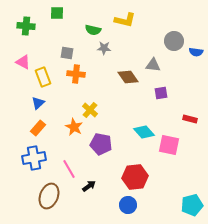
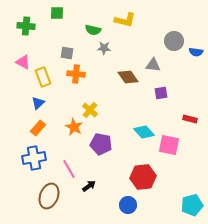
red hexagon: moved 8 px right
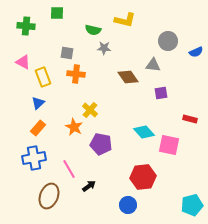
gray circle: moved 6 px left
blue semicircle: rotated 32 degrees counterclockwise
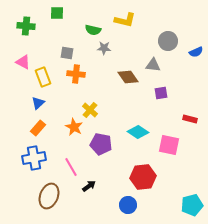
cyan diamond: moved 6 px left; rotated 15 degrees counterclockwise
pink line: moved 2 px right, 2 px up
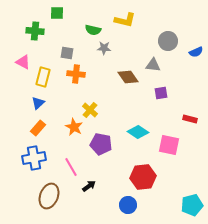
green cross: moved 9 px right, 5 px down
yellow rectangle: rotated 36 degrees clockwise
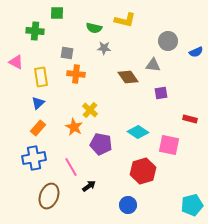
green semicircle: moved 1 px right, 2 px up
pink triangle: moved 7 px left
yellow rectangle: moved 2 px left; rotated 24 degrees counterclockwise
red hexagon: moved 6 px up; rotated 10 degrees counterclockwise
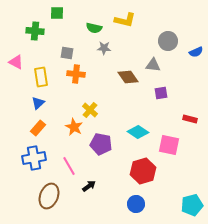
pink line: moved 2 px left, 1 px up
blue circle: moved 8 px right, 1 px up
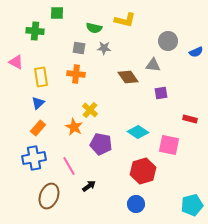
gray square: moved 12 px right, 5 px up
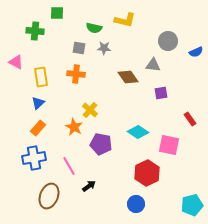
red rectangle: rotated 40 degrees clockwise
red hexagon: moved 4 px right, 2 px down; rotated 10 degrees counterclockwise
